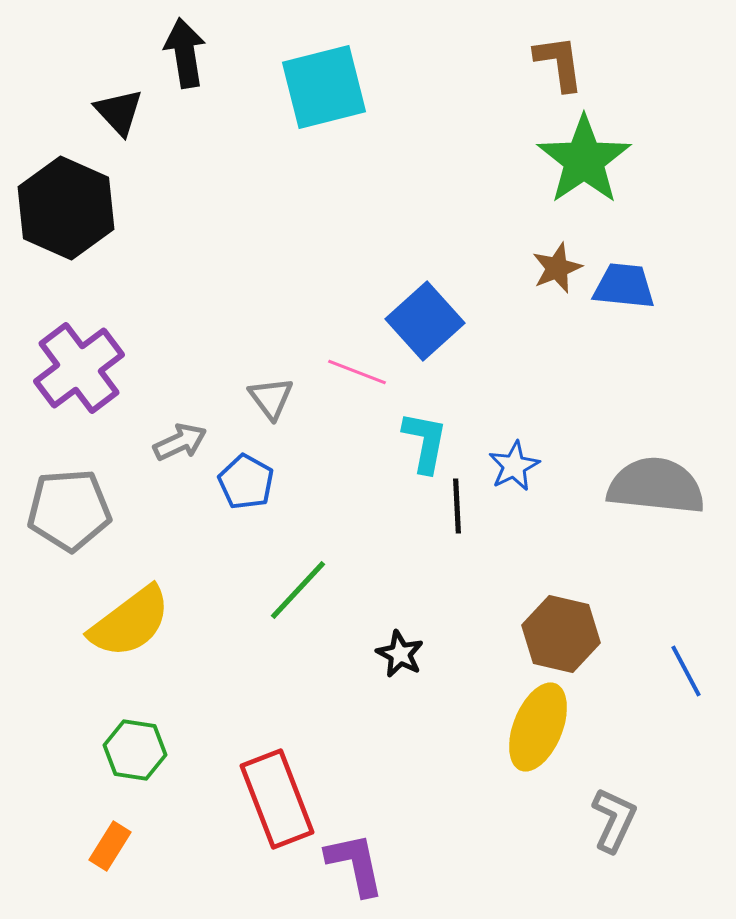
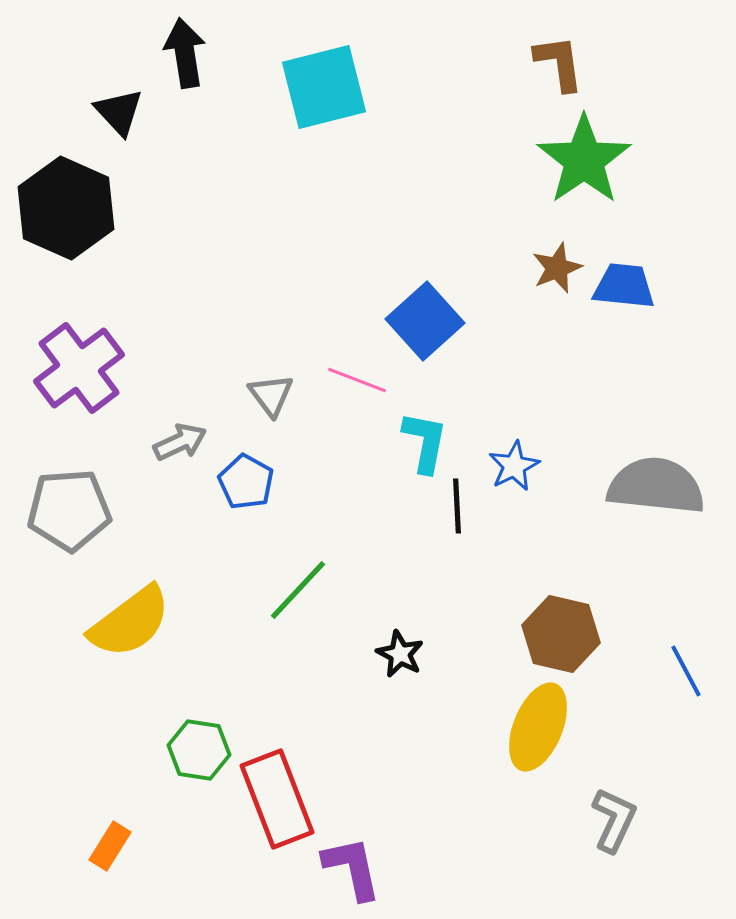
pink line: moved 8 px down
gray triangle: moved 3 px up
green hexagon: moved 64 px right
purple L-shape: moved 3 px left, 4 px down
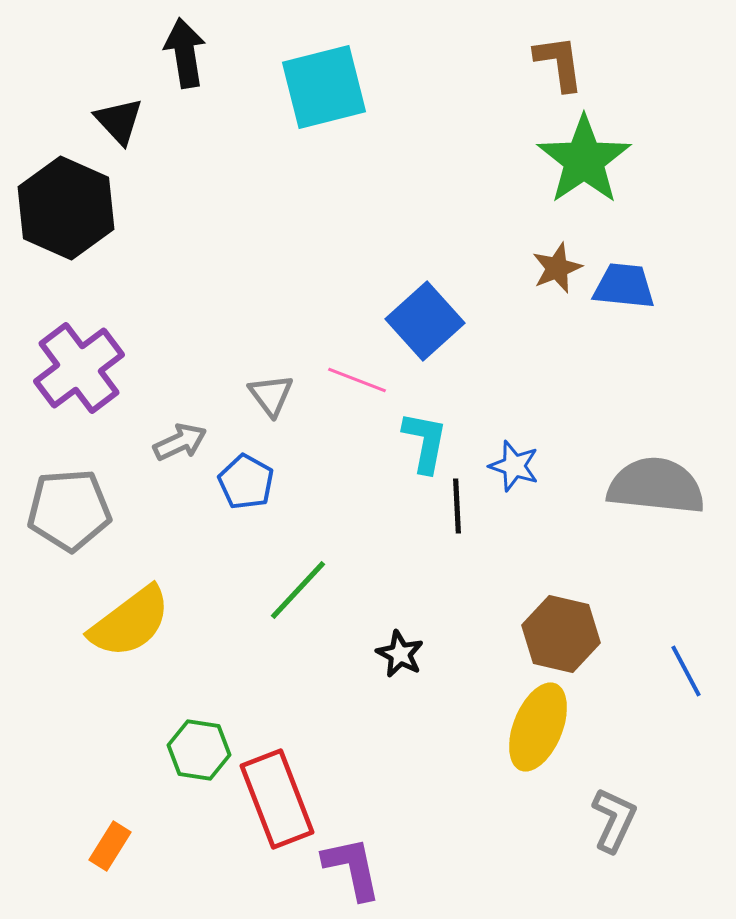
black triangle: moved 9 px down
blue star: rotated 27 degrees counterclockwise
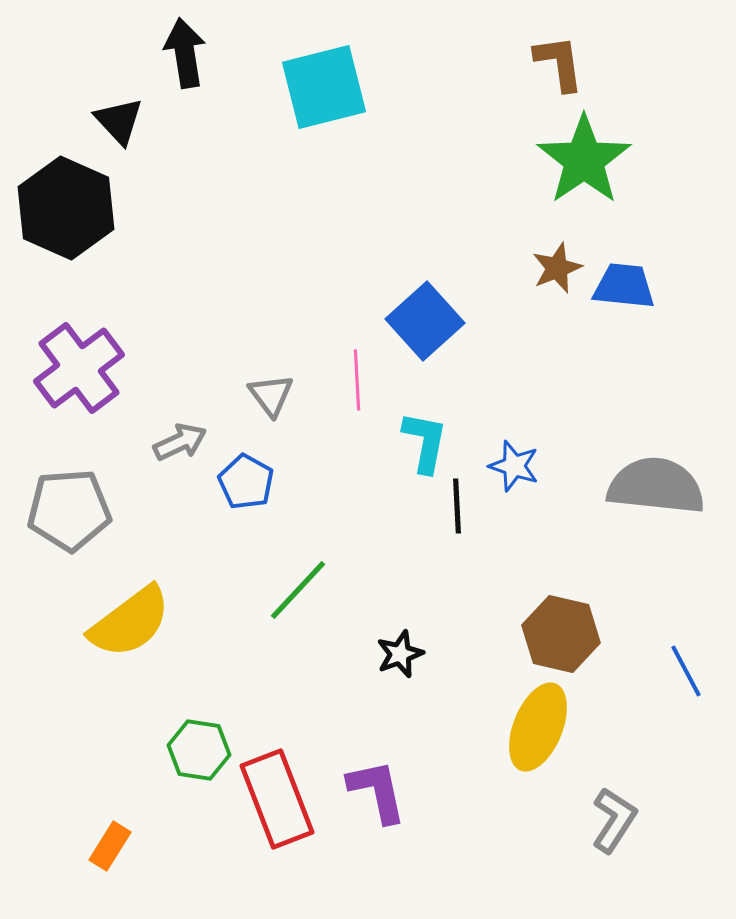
pink line: rotated 66 degrees clockwise
black star: rotated 24 degrees clockwise
gray L-shape: rotated 8 degrees clockwise
purple L-shape: moved 25 px right, 77 px up
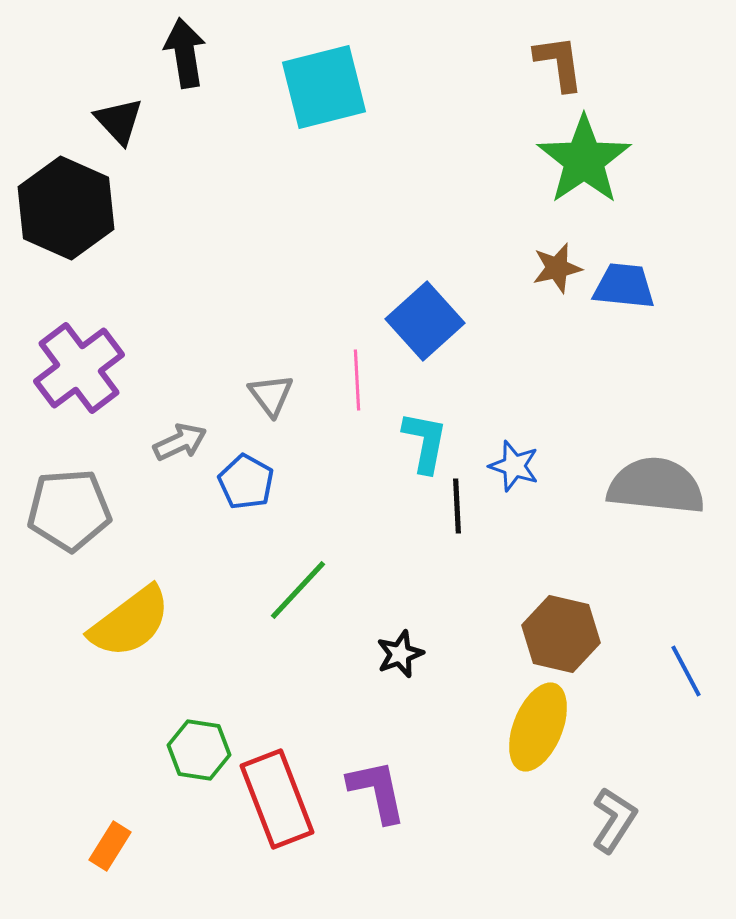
brown star: rotated 9 degrees clockwise
